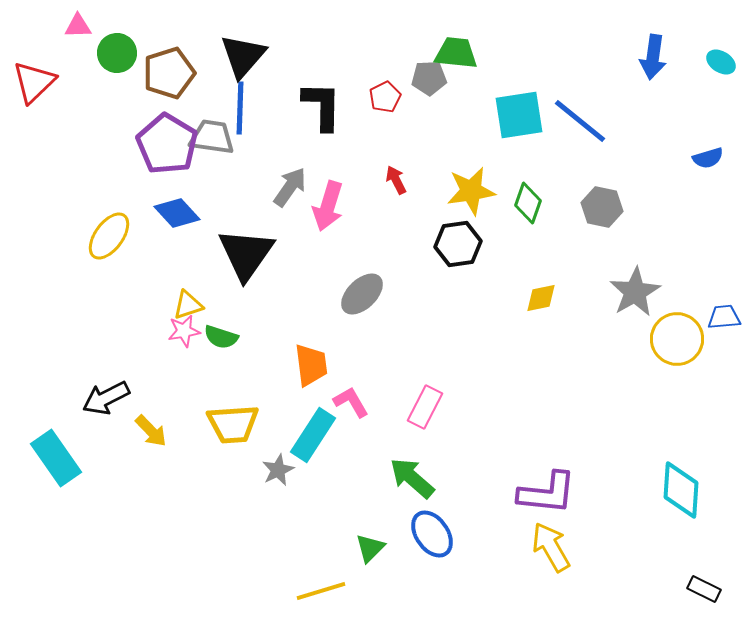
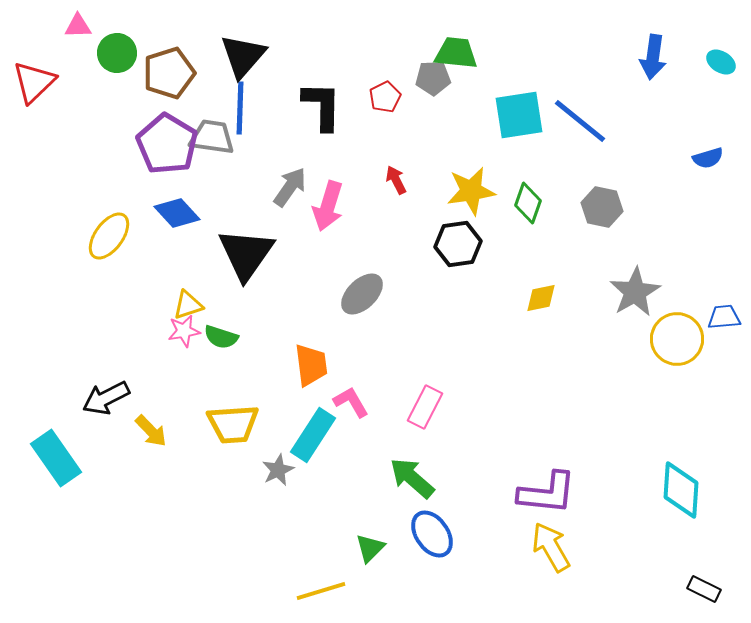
gray pentagon at (429, 78): moved 4 px right
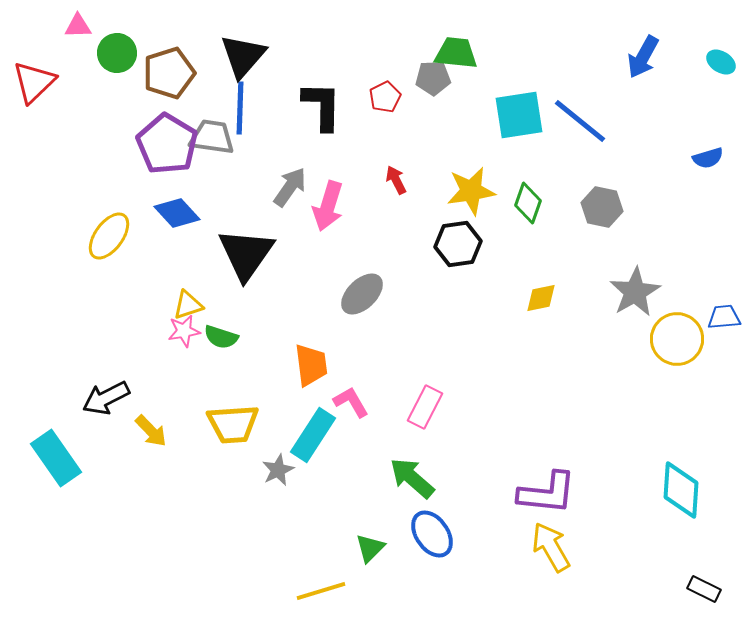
blue arrow at (653, 57): moved 10 px left; rotated 21 degrees clockwise
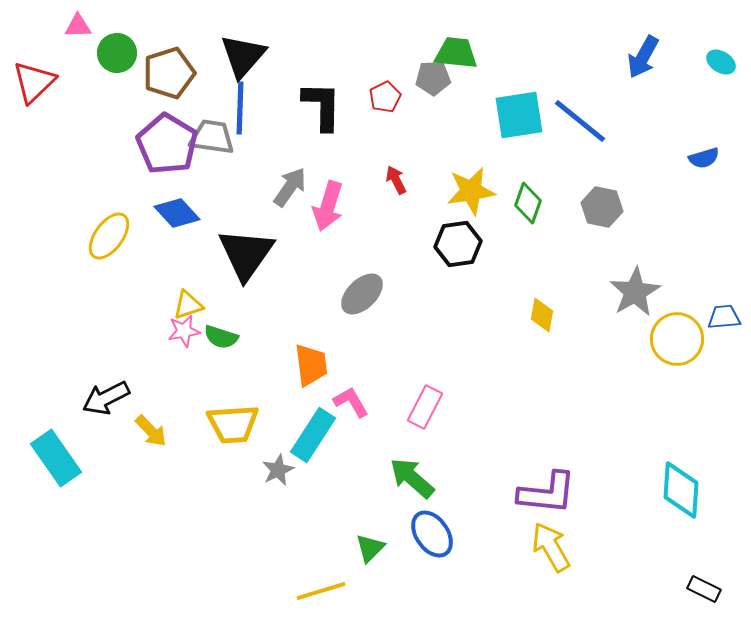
blue semicircle at (708, 158): moved 4 px left
yellow diamond at (541, 298): moved 1 px right, 17 px down; rotated 68 degrees counterclockwise
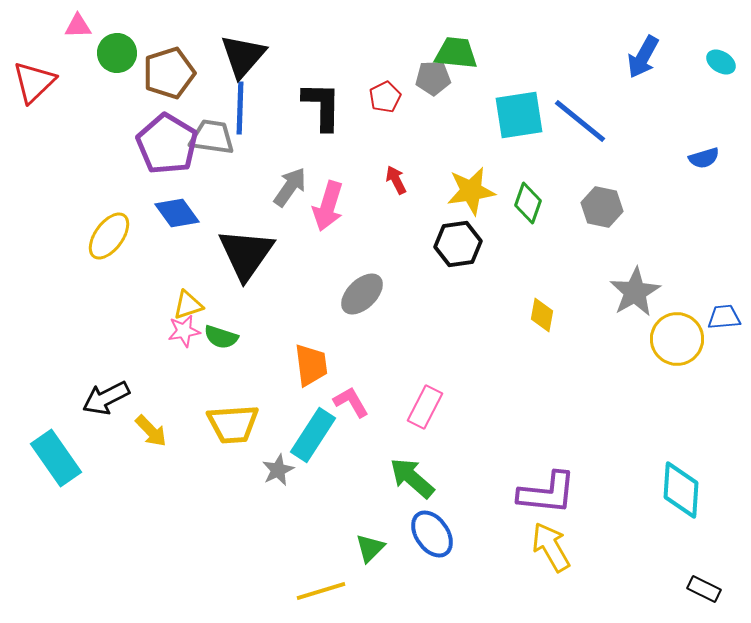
blue diamond at (177, 213): rotated 6 degrees clockwise
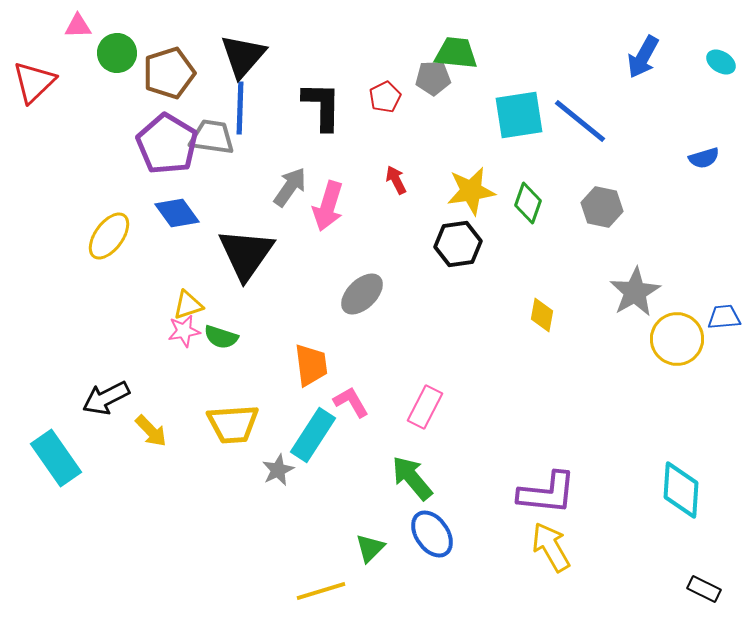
green arrow at (412, 478): rotated 9 degrees clockwise
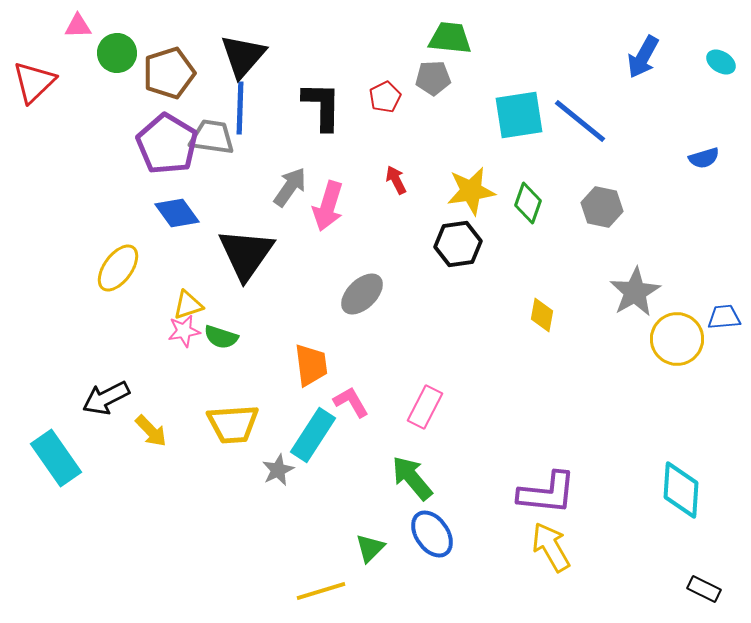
green trapezoid at (456, 53): moved 6 px left, 15 px up
yellow ellipse at (109, 236): moved 9 px right, 32 px down
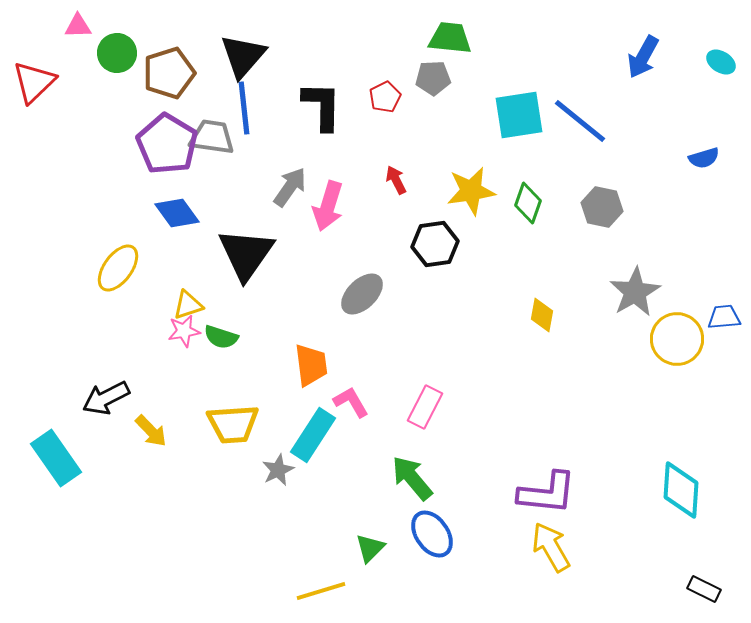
blue line at (240, 108): moved 4 px right; rotated 8 degrees counterclockwise
black hexagon at (458, 244): moved 23 px left
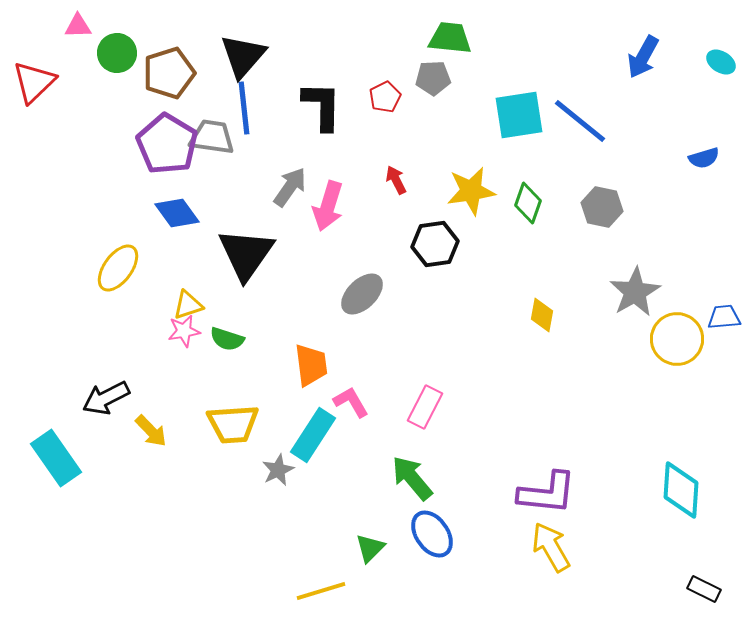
green semicircle at (221, 337): moved 6 px right, 2 px down
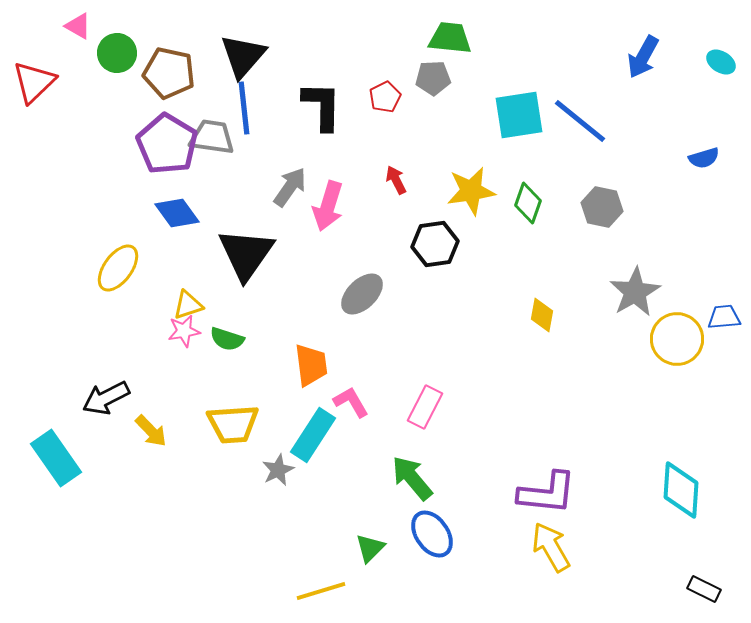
pink triangle at (78, 26): rotated 32 degrees clockwise
brown pentagon at (169, 73): rotated 30 degrees clockwise
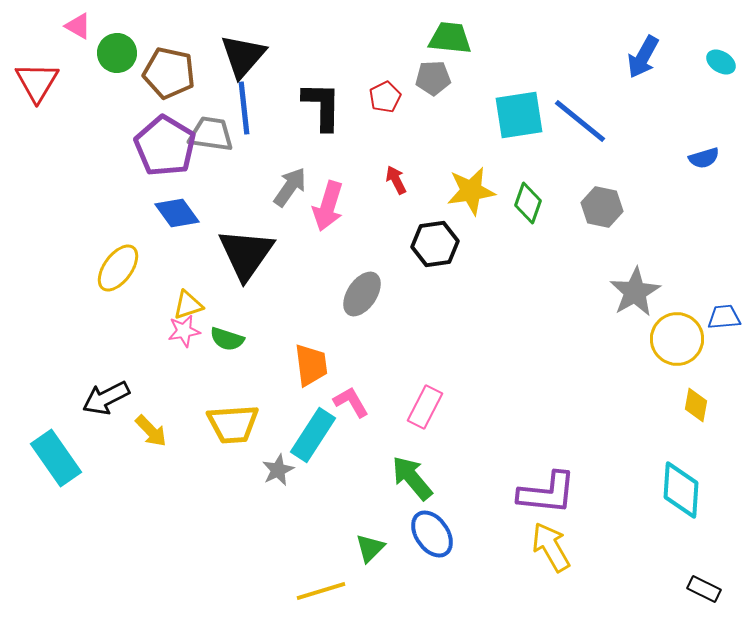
red triangle at (34, 82): moved 3 px right; rotated 15 degrees counterclockwise
gray trapezoid at (212, 137): moved 1 px left, 3 px up
purple pentagon at (167, 144): moved 2 px left, 2 px down
gray ellipse at (362, 294): rotated 12 degrees counterclockwise
yellow diamond at (542, 315): moved 154 px right, 90 px down
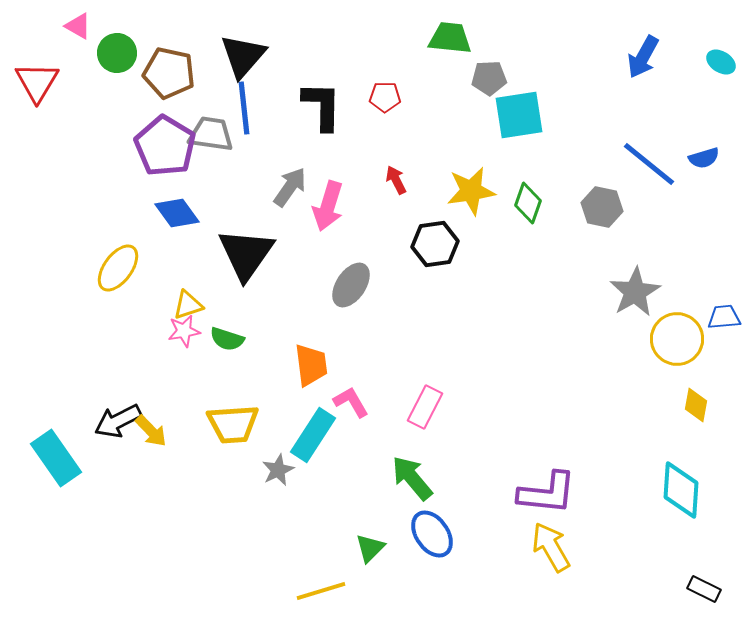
gray pentagon at (433, 78): moved 56 px right
red pentagon at (385, 97): rotated 28 degrees clockwise
blue line at (580, 121): moved 69 px right, 43 px down
gray ellipse at (362, 294): moved 11 px left, 9 px up
black arrow at (106, 398): moved 12 px right, 23 px down
